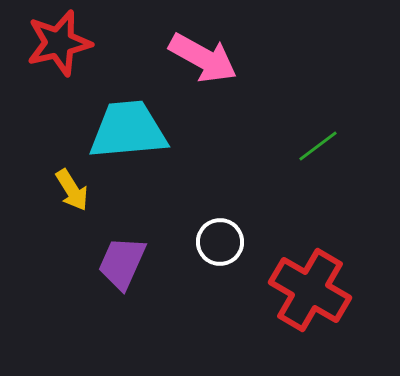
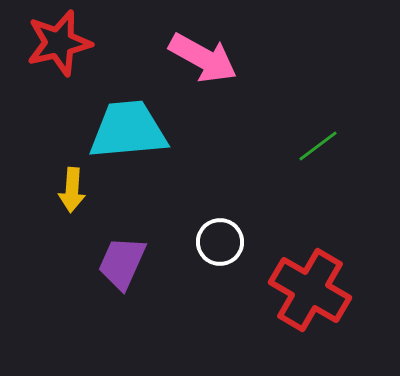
yellow arrow: rotated 36 degrees clockwise
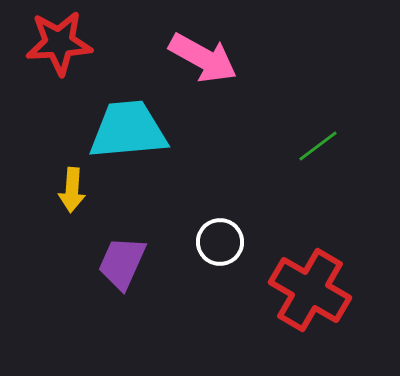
red star: rotated 10 degrees clockwise
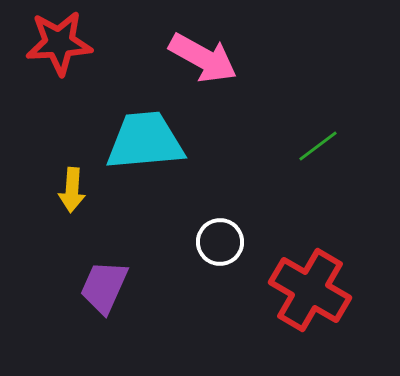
cyan trapezoid: moved 17 px right, 11 px down
purple trapezoid: moved 18 px left, 24 px down
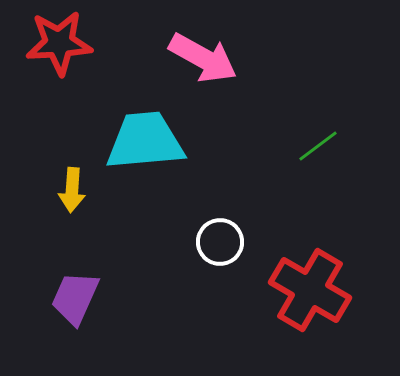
purple trapezoid: moved 29 px left, 11 px down
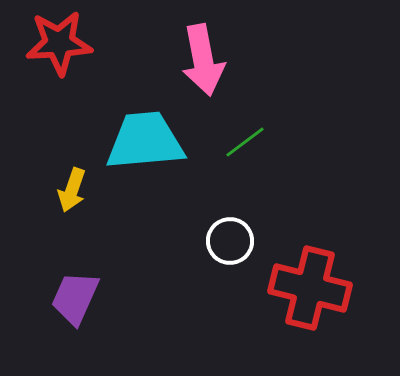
pink arrow: moved 2 px down; rotated 50 degrees clockwise
green line: moved 73 px left, 4 px up
yellow arrow: rotated 15 degrees clockwise
white circle: moved 10 px right, 1 px up
red cross: moved 2 px up; rotated 16 degrees counterclockwise
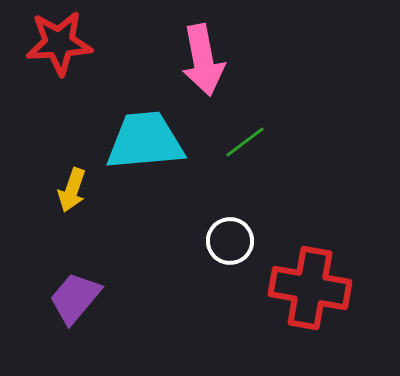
red cross: rotated 4 degrees counterclockwise
purple trapezoid: rotated 16 degrees clockwise
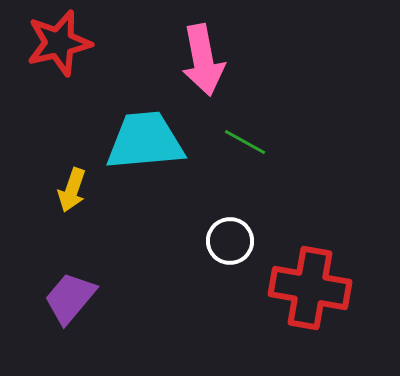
red star: rotated 10 degrees counterclockwise
green line: rotated 66 degrees clockwise
purple trapezoid: moved 5 px left
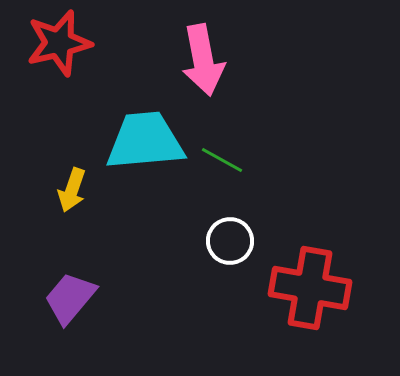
green line: moved 23 px left, 18 px down
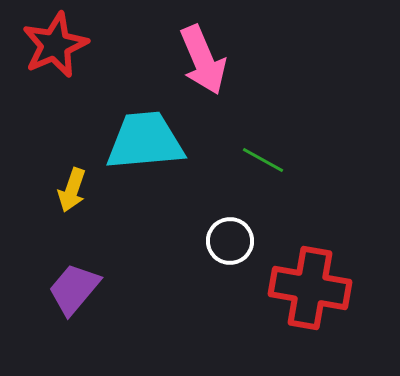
red star: moved 4 px left, 2 px down; rotated 10 degrees counterclockwise
pink arrow: rotated 12 degrees counterclockwise
green line: moved 41 px right
purple trapezoid: moved 4 px right, 9 px up
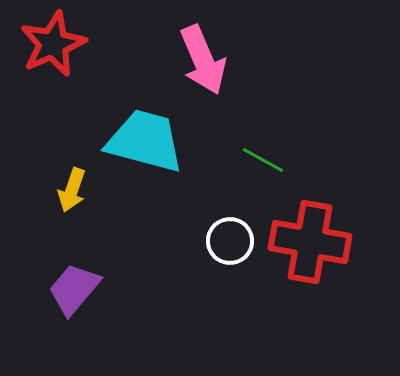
red star: moved 2 px left, 1 px up
cyan trapezoid: rotated 20 degrees clockwise
red cross: moved 46 px up
